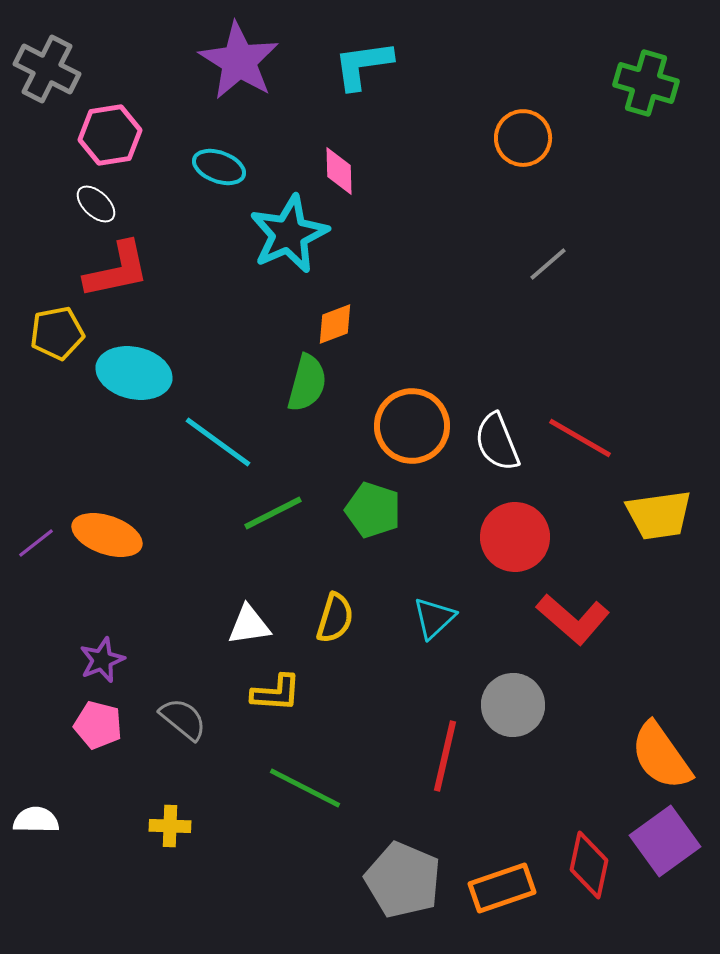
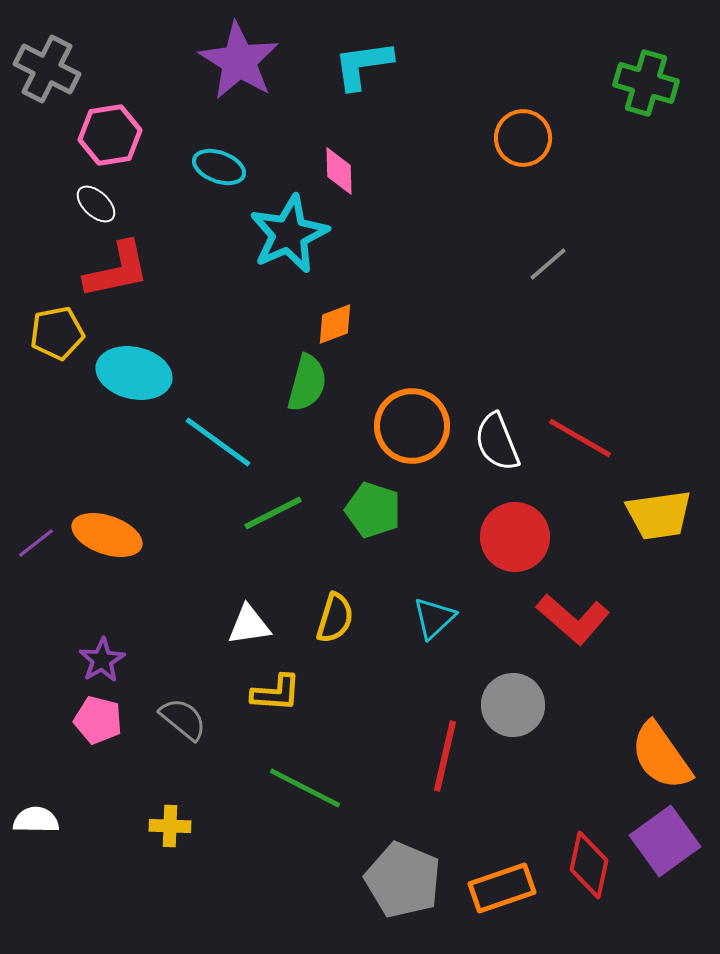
purple star at (102, 660): rotated 9 degrees counterclockwise
pink pentagon at (98, 725): moved 5 px up
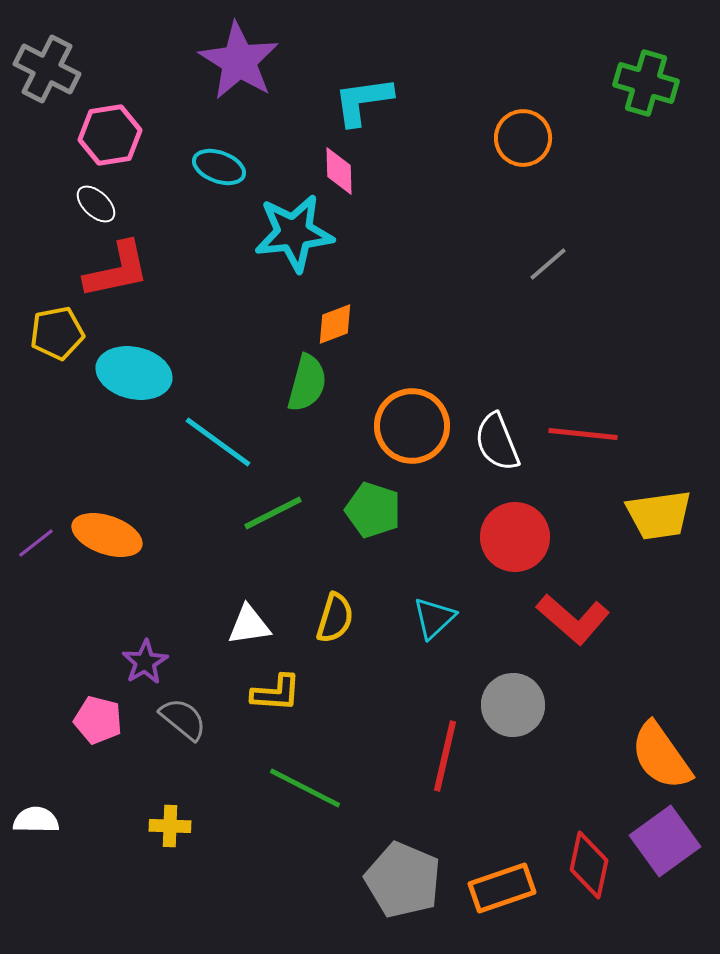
cyan L-shape at (363, 65): moved 36 px down
cyan star at (289, 234): moved 5 px right, 1 px up; rotated 18 degrees clockwise
red line at (580, 438): moved 3 px right, 4 px up; rotated 24 degrees counterclockwise
purple star at (102, 660): moved 43 px right, 2 px down
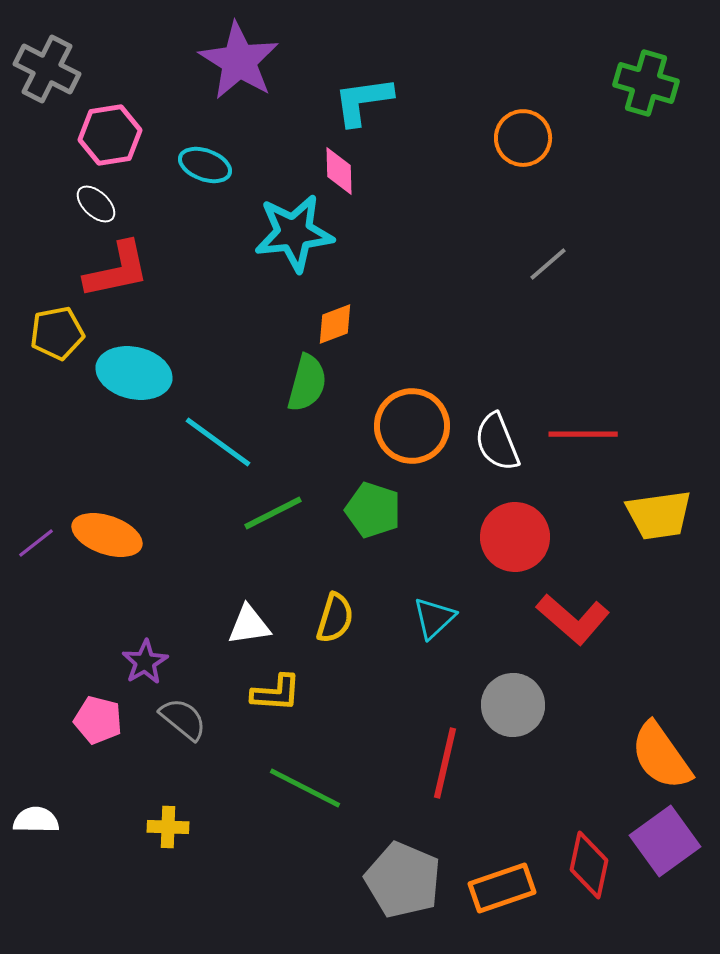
cyan ellipse at (219, 167): moved 14 px left, 2 px up
red line at (583, 434): rotated 6 degrees counterclockwise
red line at (445, 756): moved 7 px down
yellow cross at (170, 826): moved 2 px left, 1 px down
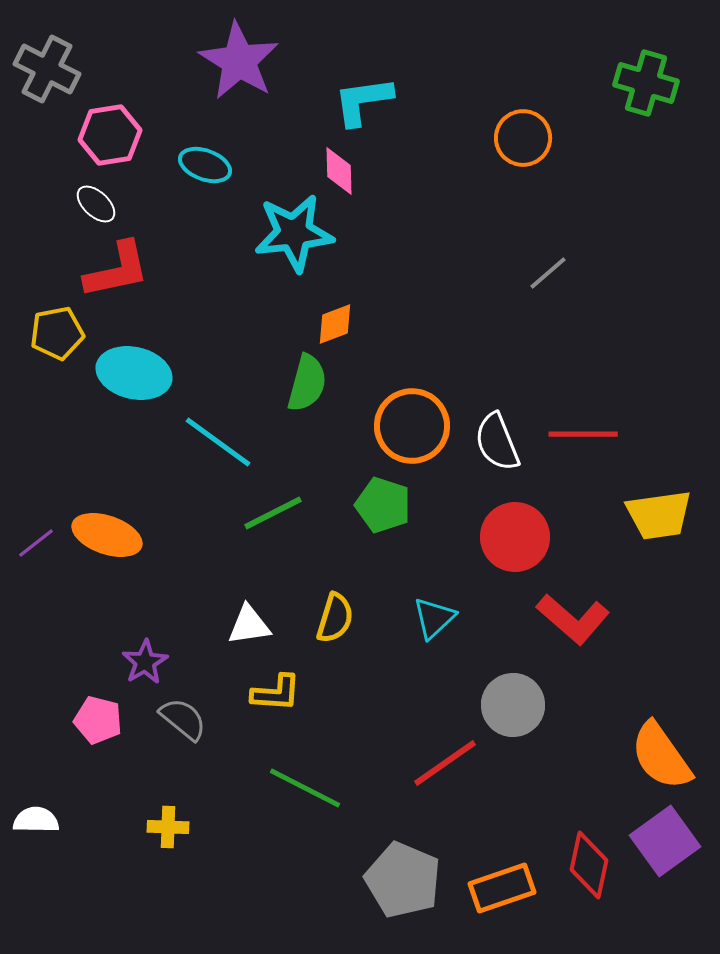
gray line at (548, 264): moved 9 px down
green pentagon at (373, 510): moved 10 px right, 5 px up
red line at (445, 763): rotated 42 degrees clockwise
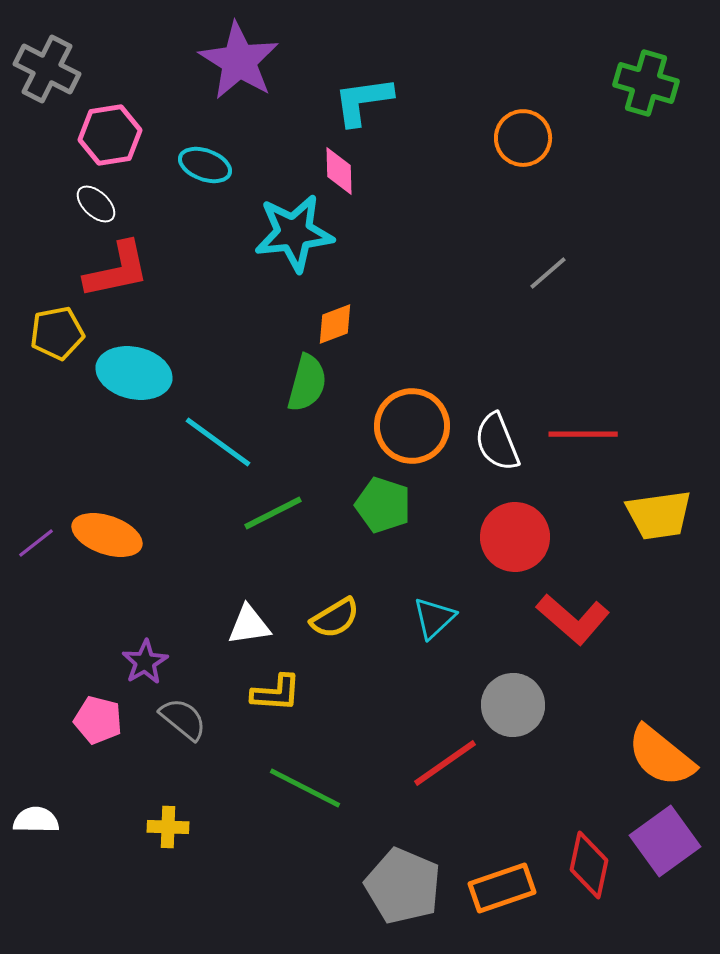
yellow semicircle at (335, 618): rotated 42 degrees clockwise
orange semicircle at (661, 756): rotated 16 degrees counterclockwise
gray pentagon at (403, 880): moved 6 px down
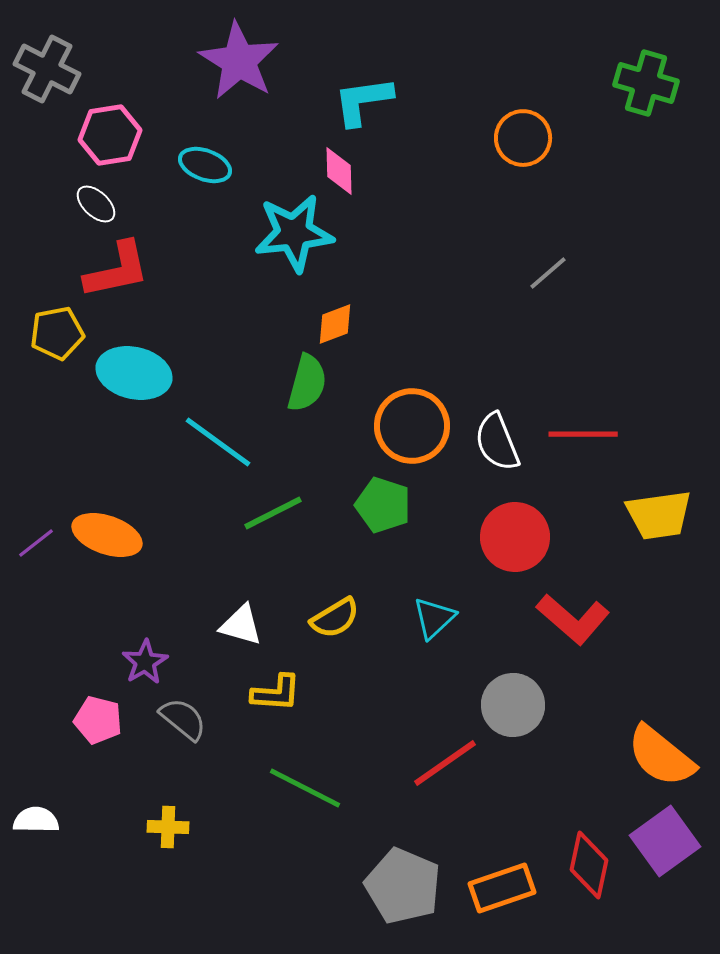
white triangle at (249, 625): moved 8 px left; rotated 24 degrees clockwise
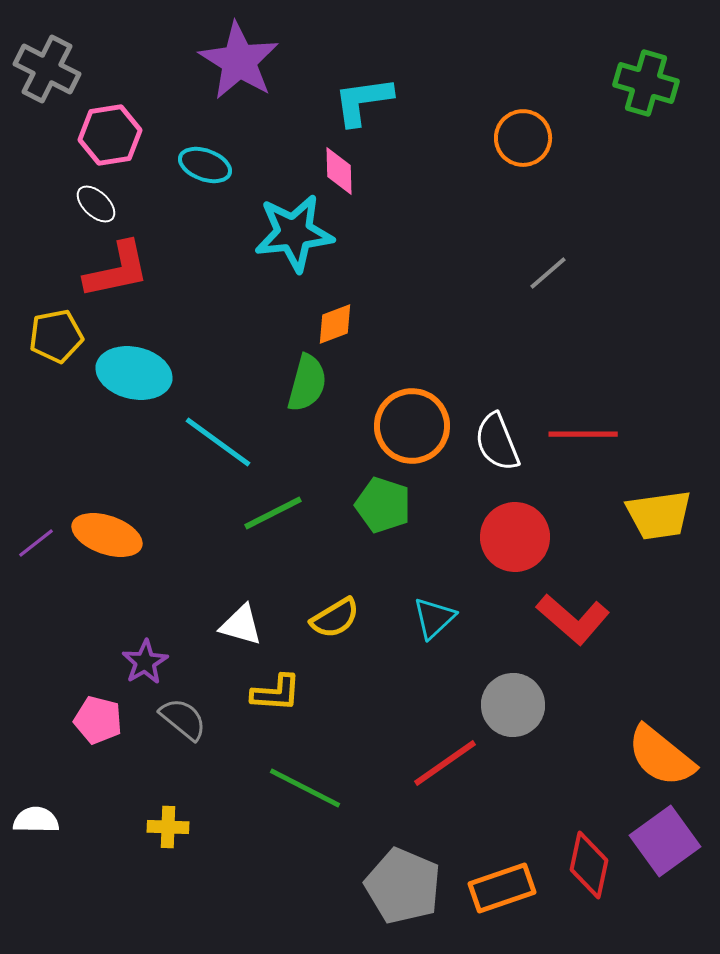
yellow pentagon at (57, 333): moved 1 px left, 3 px down
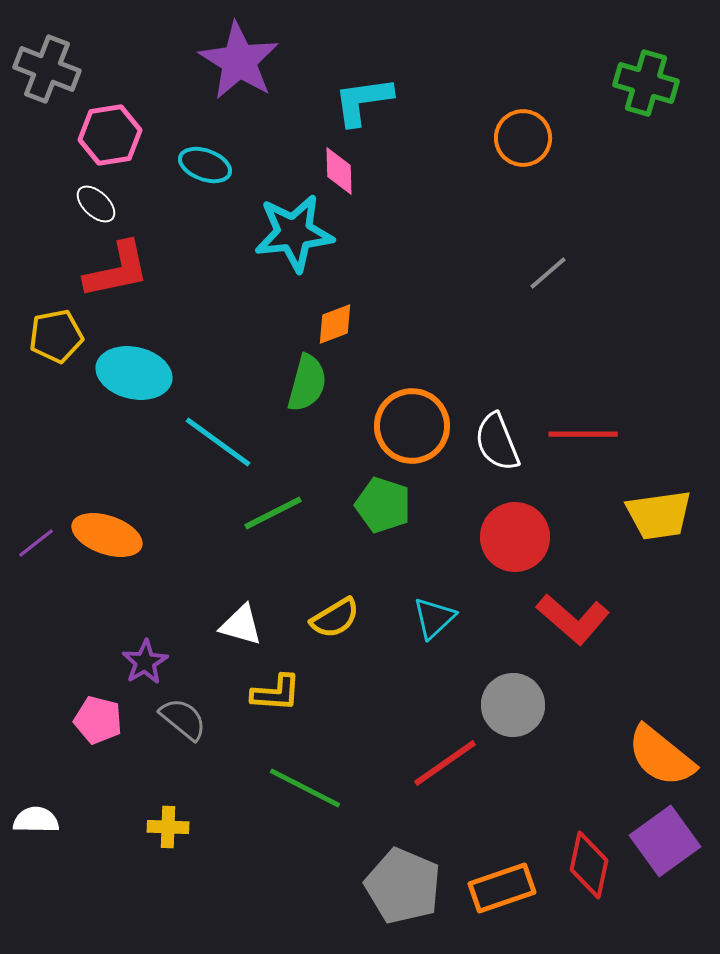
gray cross at (47, 69): rotated 6 degrees counterclockwise
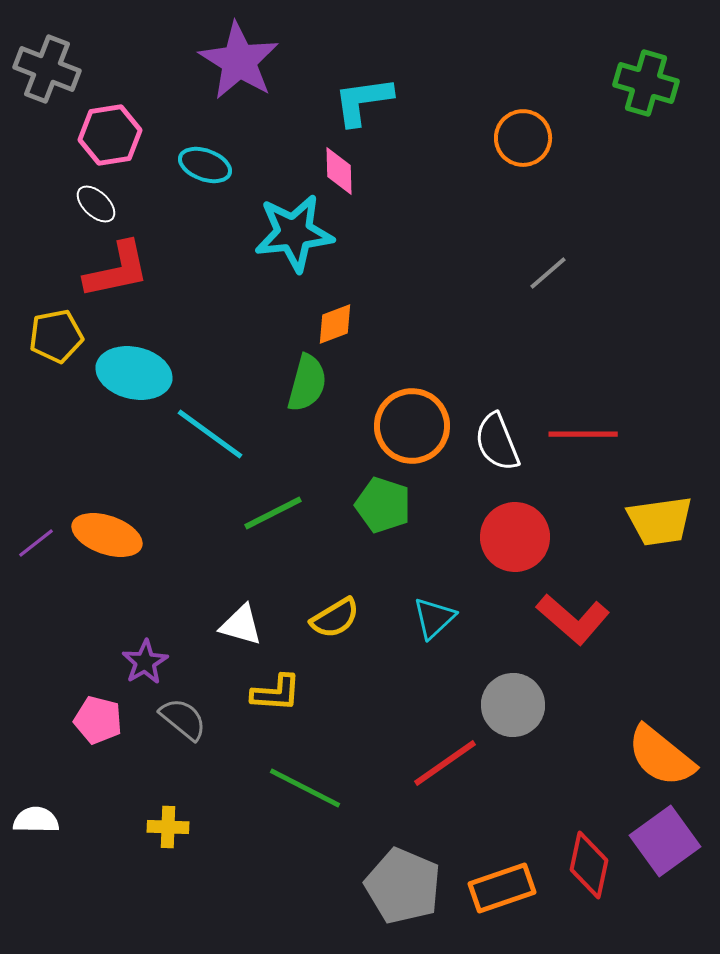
cyan line at (218, 442): moved 8 px left, 8 px up
yellow trapezoid at (659, 515): moved 1 px right, 6 px down
